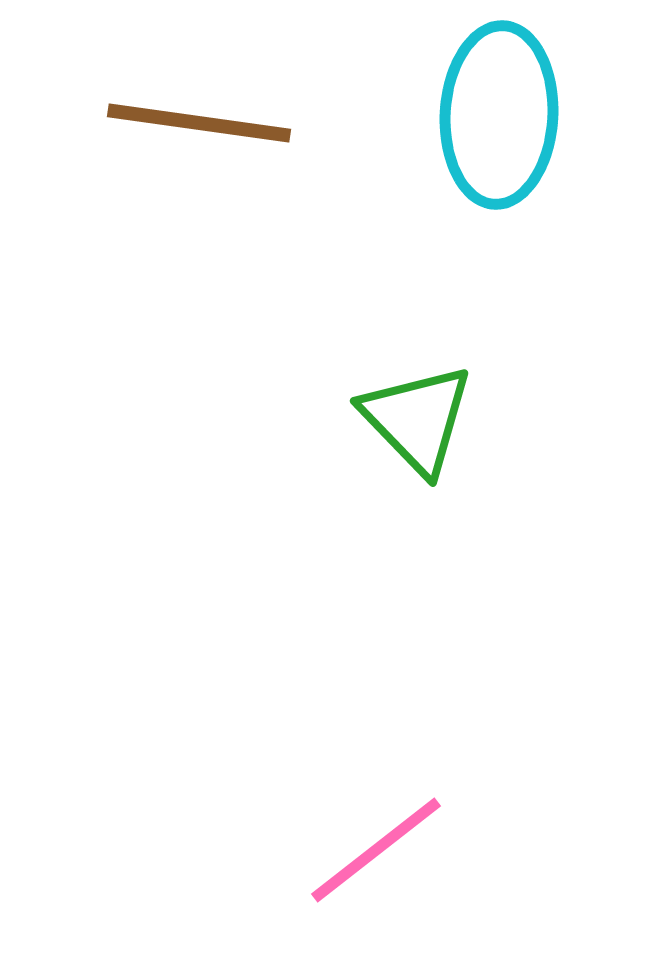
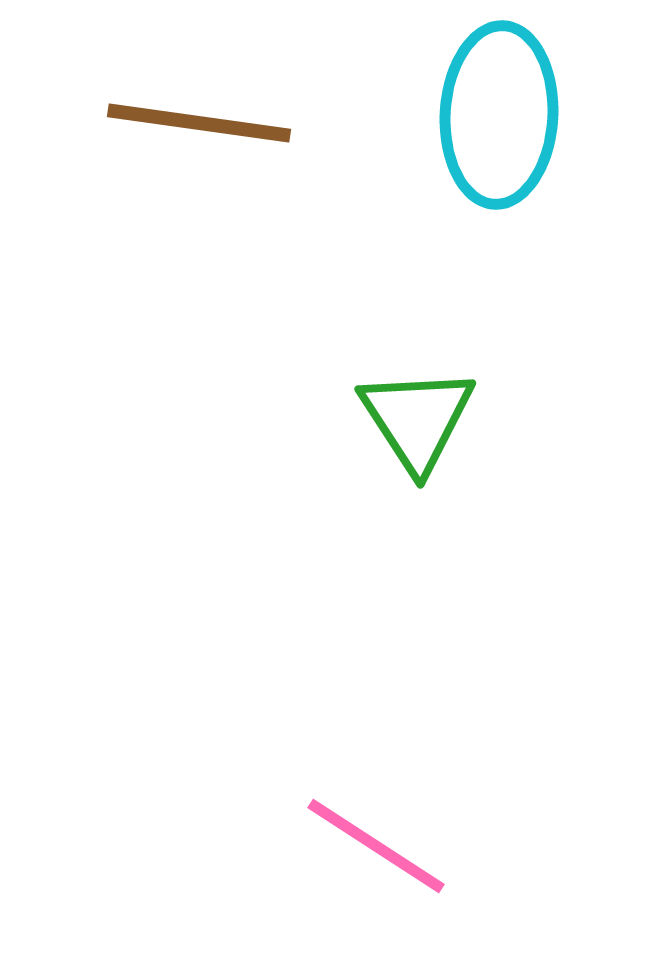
green triangle: rotated 11 degrees clockwise
pink line: moved 4 px up; rotated 71 degrees clockwise
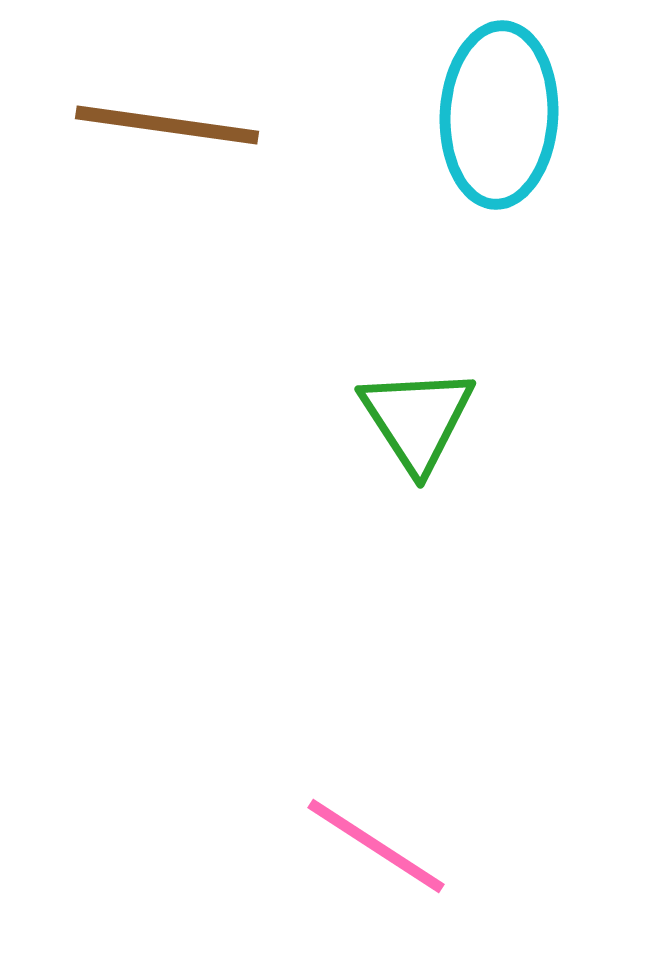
brown line: moved 32 px left, 2 px down
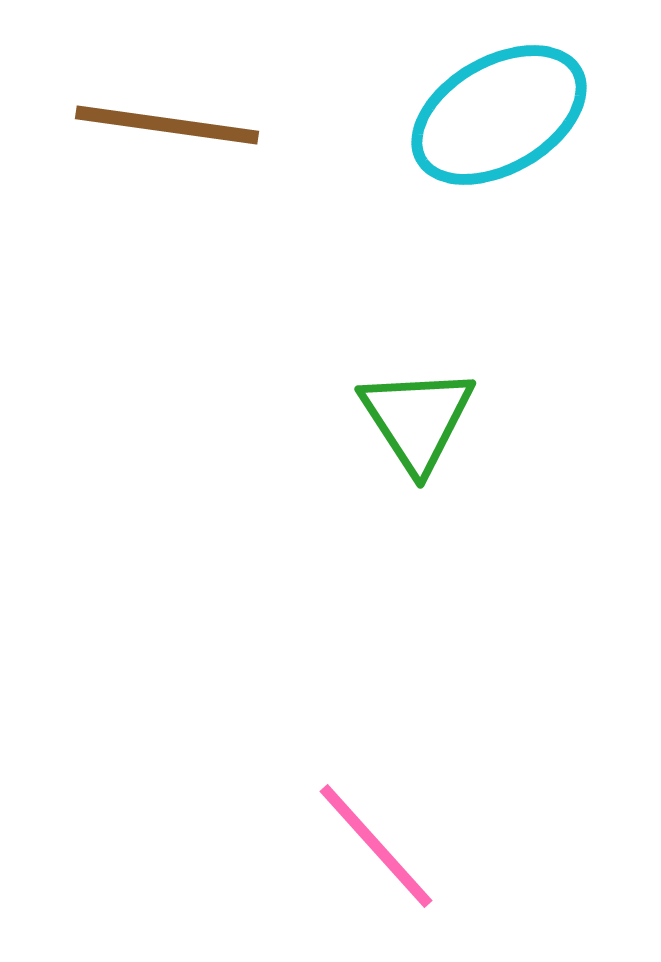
cyan ellipse: rotated 57 degrees clockwise
pink line: rotated 15 degrees clockwise
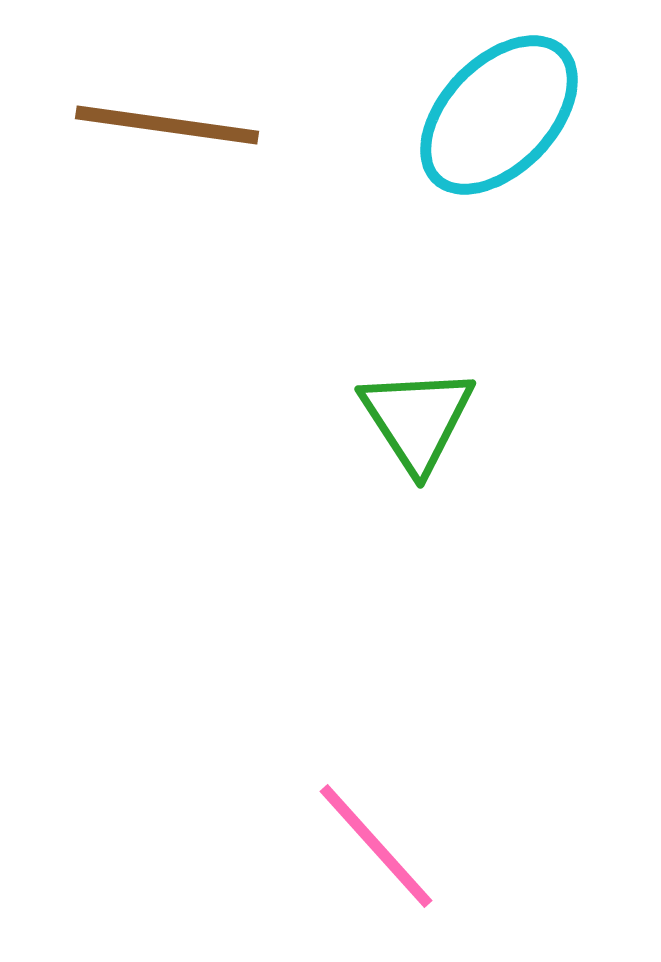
cyan ellipse: rotated 16 degrees counterclockwise
